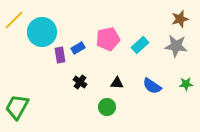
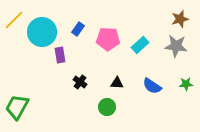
pink pentagon: rotated 15 degrees clockwise
blue rectangle: moved 19 px up; rotated 24 degrees counterclockwise
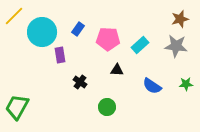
yellow line: moved 4 px up
black triangle: moved 13 px up
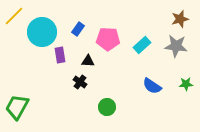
cyan rectangle: moved 2 px right
black triangle: moved 29 px left, 9 px up
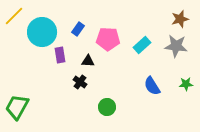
blue semicircle: rotated 24 degrees clockwise
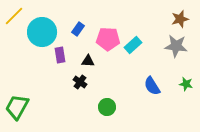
cyan rectangle: moved 9 px left
green star: rotated 16 degrees clockwise
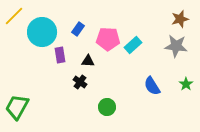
green star: rotated 24 degrees clockwise
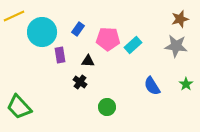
yellow line: rotated 20 degrees clockwise
green trapezoid: moved 2 px right; rotated 72 degrees counterclockwise
